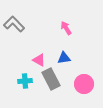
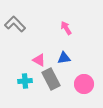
gray L-shape: moved 1 px right
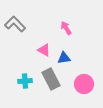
pink triangle: moved 5 px right, 10 px up
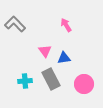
pink arrow: moved 3 px up
pink triangle: moved 1 px right, 1 px down; rotated 24 degrees clockwise
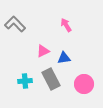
pink triangle: moved 2 px left; rotated 40 degrees clockwise
